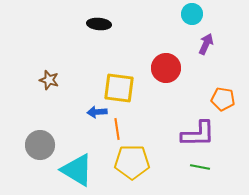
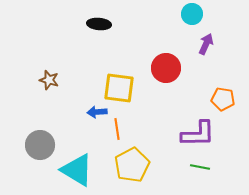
yellow pentagon: moved 3 px down; rotated 28 degrees counterclockwise
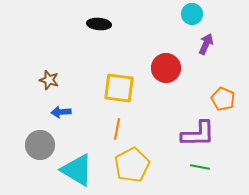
orange pentagon: rotated 15 degrees clockwise
blue arrow: moved 36 px left
orange line: rotated 20 degrees clockwise
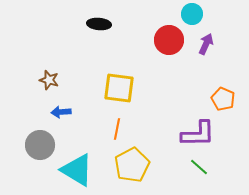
red circle: moved 3 px right, 28 px up
green line: moved 1 px left; rotated 30 degrees clockwise
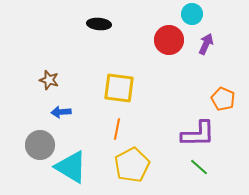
cyan triangle: moved 6 px left, 3 px up
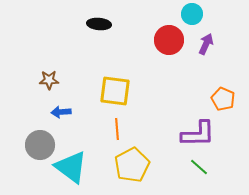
brown star: rotated 18 degrees counterclockwise
yellow square: moved 4 px left, 3 px down
orange line: rotated 15 degrees counterclockwise
cyan triangle: rotated 6 degrees clockwise
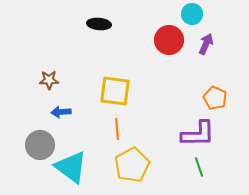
orange pentagon: moved 8 px left, 1 px up
green line: rotated 30 degrees clockwise
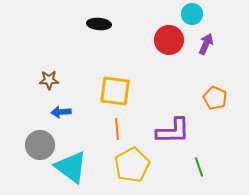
purple L-shape: moved 25 px left, 3 px up
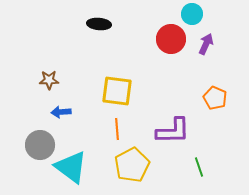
red circle: moved 2 px right, 1 px up
yellow square: moved 2 px right
